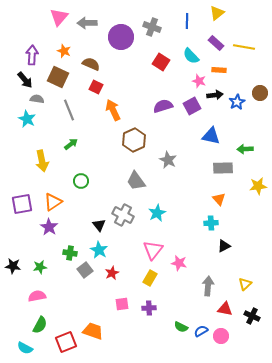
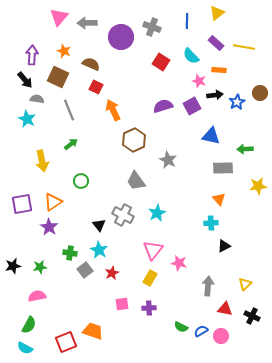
black star at (13, 266): rotated 21 degrees counterclockwise
green semicircle at (40, 325): moved 11 px left
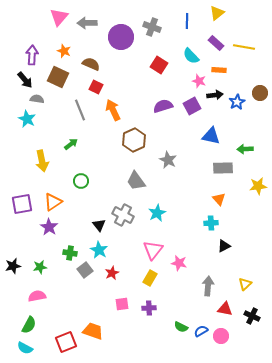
red square at (161, 62): moved 2 px left, 3 px down
gray line at (69, 110): moved 11 px right
